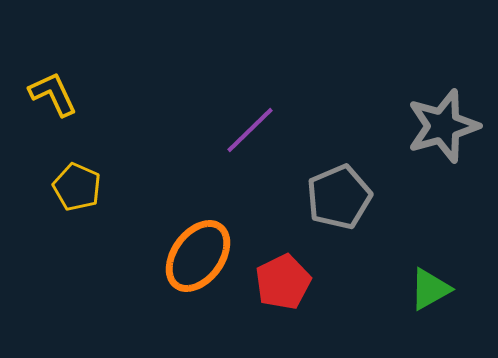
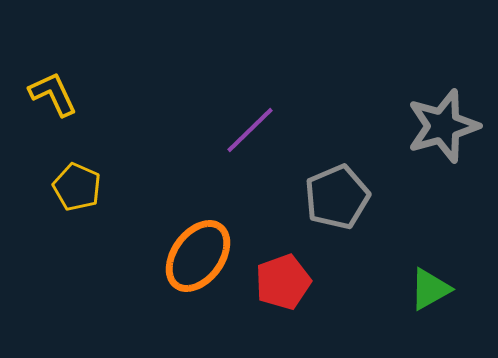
gray pentagon: moved 2 px left
red pentagon: rotated 6 degrees clockwise
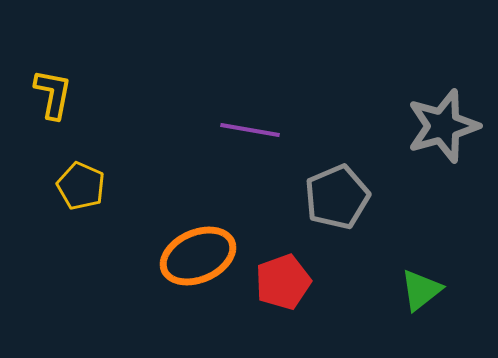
yellow L-shape: rotated 36 degrees clockwise
purple line: rotated 54 degrees clockwise
yellow pentagon: moved 4 px right, 1 px up
orange ellipse: rotated 30 degrees clockwise
green triangle: moved 9 px left, 1 px down; rotated 9 degrees counterclockwise
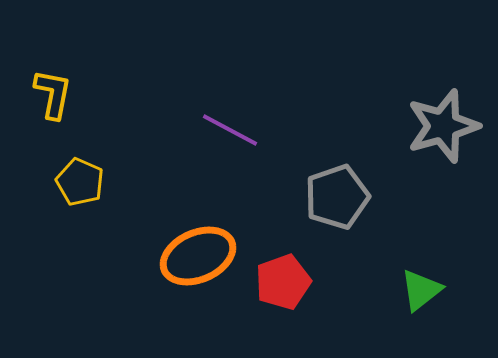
purple line: moved 20 px left; rotated 18 degrees clockwise
yellow pentagon: moved 1 px left, 4 px up
gray pentagon: rotated 4 degrees clockwise
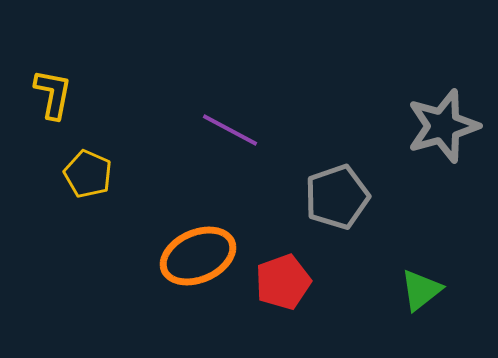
yellow pentagon: moved 8 px right, 8 px up
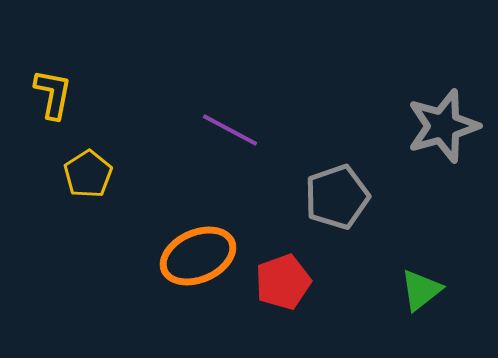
yellow pentagon: rotated 15 degrees clockwise
